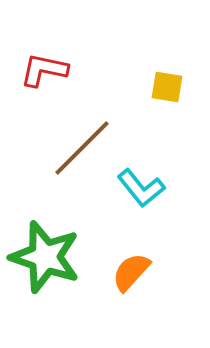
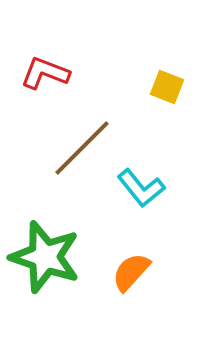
red L-shape: moved 1 px right, 3 px down; rotated 9 degrees clockwise
yellow square: rotated 12 degrees clockwise
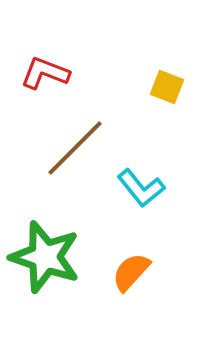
brown line: moved 7 px left
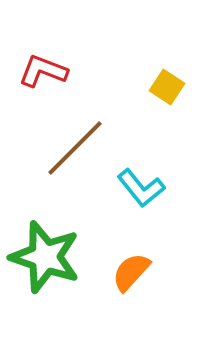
red L-shape: moved 2 px left, 2 px up
yellow square: rotated 12 degrees clockwise
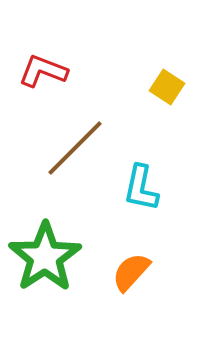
cyan L-shape: rotated 51 degrees clockwise
green star: rotated 20 degrees clockwise
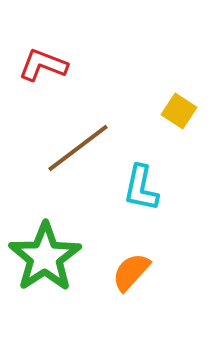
red L-shape: moved 6 px up
yellow square: moved 12 px right, 24 px down
brown line: moved 3 px right; rotated 8 degrees clockwise
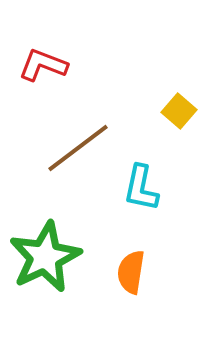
yellow square: rotated 8 degrees clockwise
green star: rotated 8 degrees clockwise
orange semicircle: rotated 33 degrees counterclockwise
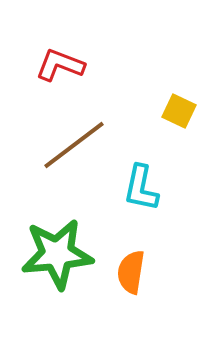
red L-shape: moved 17 px right
yellow square: rotated 16 degrees counterclockwise
brown line: moved 4 px left, 3 px up
green star: moved 12 px right, 3 px up; rotated 20 degrees clockwise
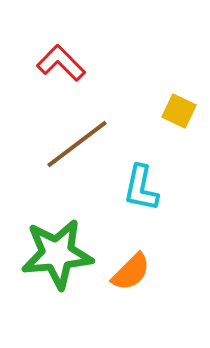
red L-shape: moved 1 px right, 2 px up; rotated 24 degrees clockwise
brown line: moved 3 px right, 1 px up
orange semicircle: rotated 144 degrees counterclockwise
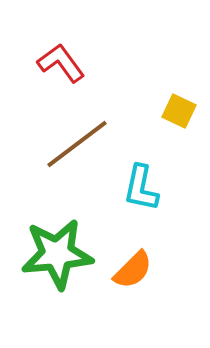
red L-shape: rotated 9 degrees clockwise
orange semicircle: moved 2 px right, 2 px up
